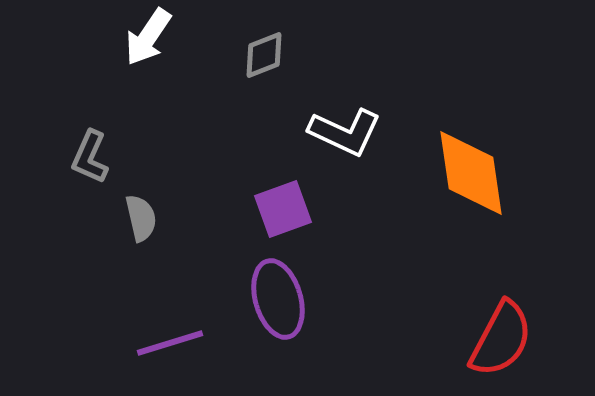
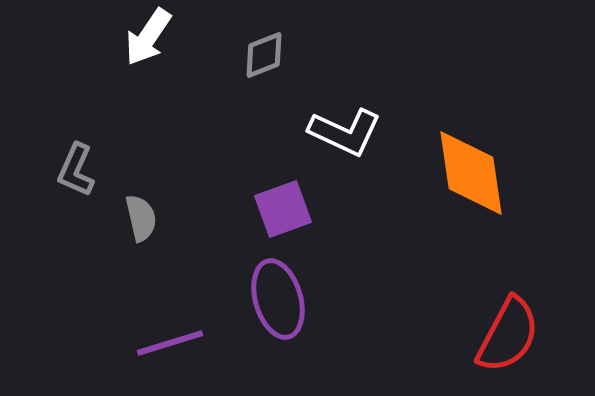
gray L-shape: moved 14 px left, 13 px down
red semicircle: moved 7 px right, 4 px up
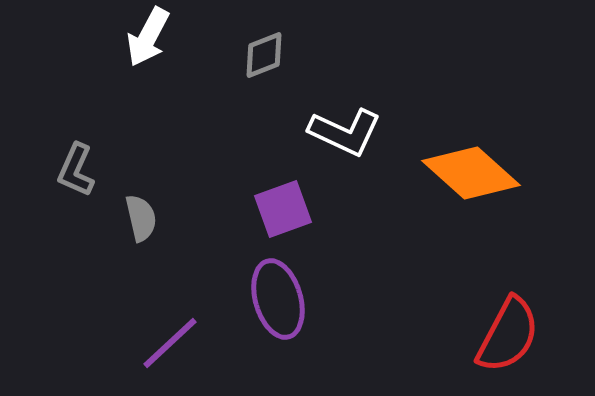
white arrow: rotated 6 degrees counterclockwise
orange diamond: rotated 40 degrees counterclockwise
purple line: rotated 26 degrees counterclockwise
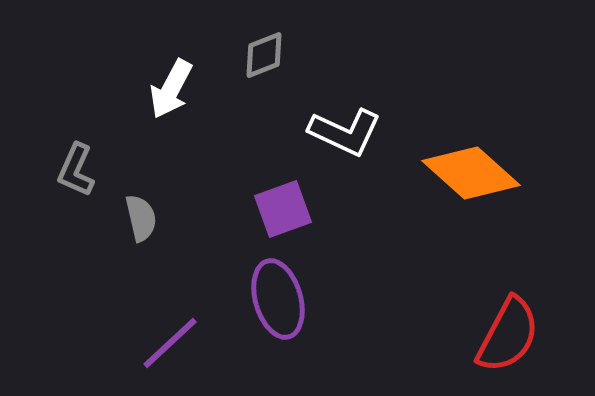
white arrow: moved 23 px right, 52 px down
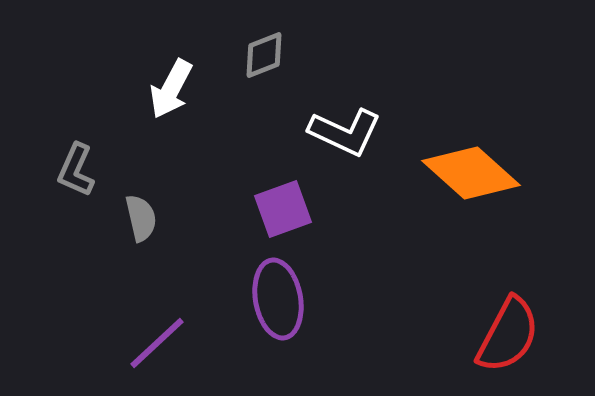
purple ellipse: rotated 6 degrees clockwise
purple line: moved 13 px left
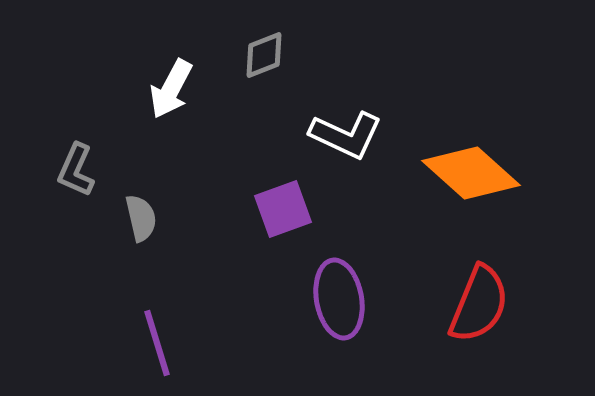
white L-shape: moved 1 px right, 3 px down
purple ellipse: moved 61 px right
red semicircle: moved 29 px left, 31 px up; rotated 6 degrees counterclockwise
purple line: rotated 64 degrees counterclockwise
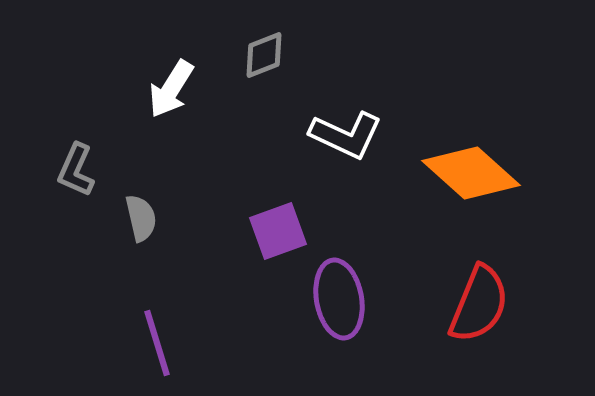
white arrow: rotated 4 degrees clockwise
purple square: moved 5 px left, 22 px down
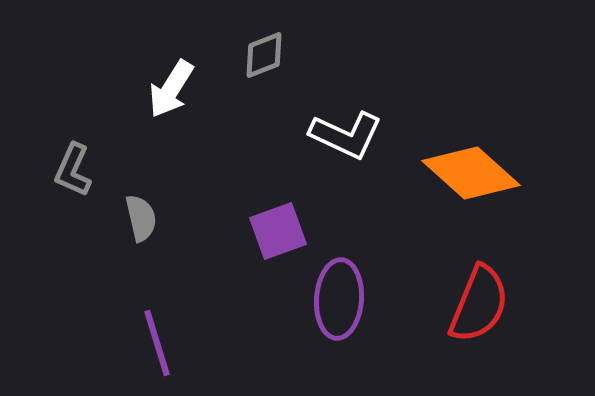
gray L-shape: moved 3 px left
purple ellipse: rotated 14 degrees clockwise
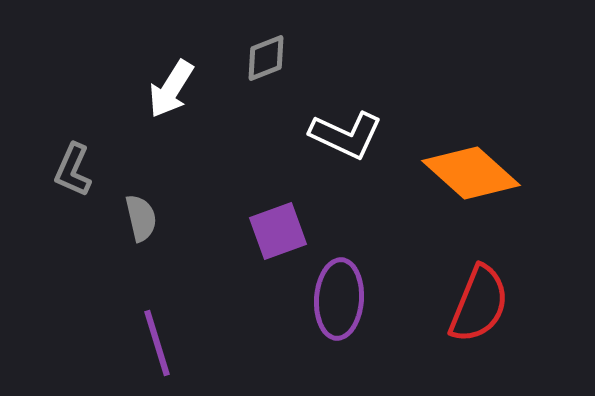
gray diamond: moved 2 px right, 3 px down
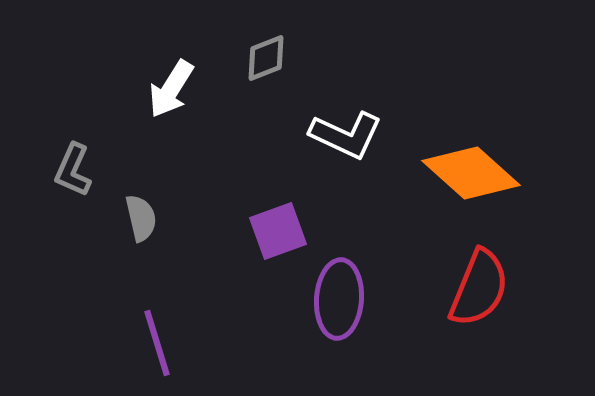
red semicircle: moved 16 px up
